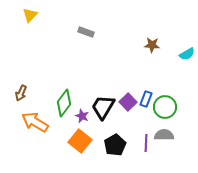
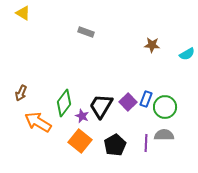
yellow triangle: moved 7 px left, 2 px up; rotated 42 degrees counterclockwise
black trapezoid: moved 2 px left, 1 px up
orange arrow: moved 3 px right
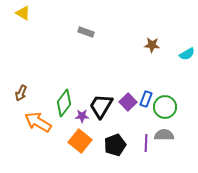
purple star: rotated 24 degrees counterclockwise
black pentagon: rotated 10 degrees clockwise
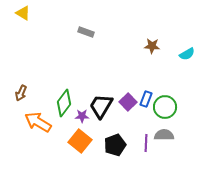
brown star: moved 1 px down
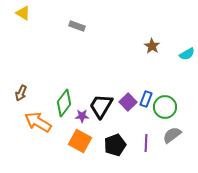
gray rectangle: moved 9 px left, 6 px up
brown star: rotated 28 degrees clockwise
gray semicircle: moved 8 px right; rotated 36 degrees counterclockwise
orange square: rotated 10 degrees counterclockwise
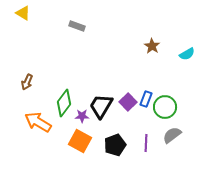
brown arrow: moved 6 px right, 11 px up
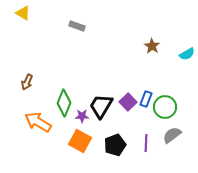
green diamond: rotated 16 degrees counterclockwise
